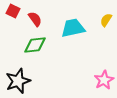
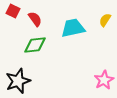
yellow semicircle: moved 1 px left
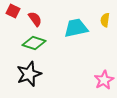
yellow semicircle: rotated 24 degrees counterclockwise
cyan trapezoid: moved 3 px right
green diamond: moved 1 px left, 2 px up; rotated 25 degrees clockwise
black star: moved 11 px right, 7 px up
